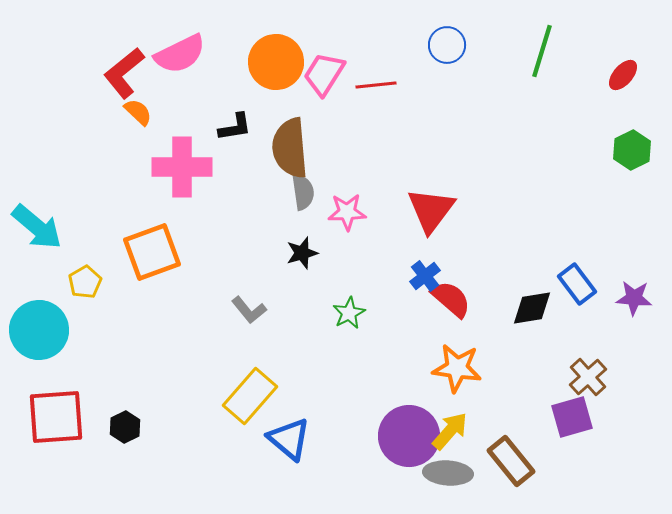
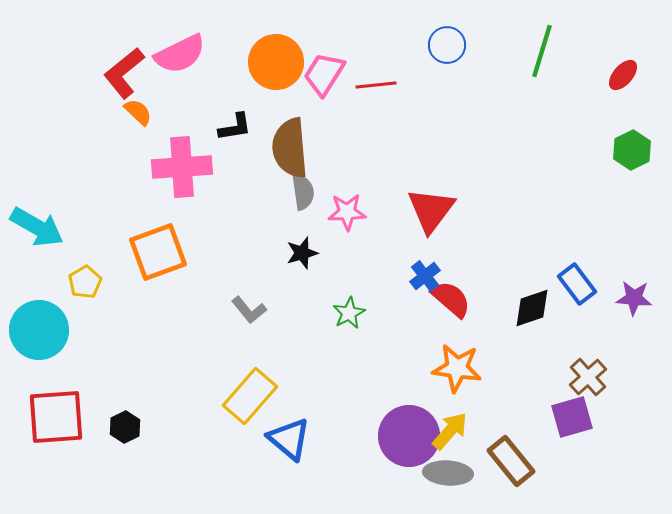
pink cross: rotated 4 degrees counterclockwise
cyan arrow: rotated 10 degrees counterclockwise
orange square: moved 6 px right
black diamond: rotated 9 degrees counterclockwise
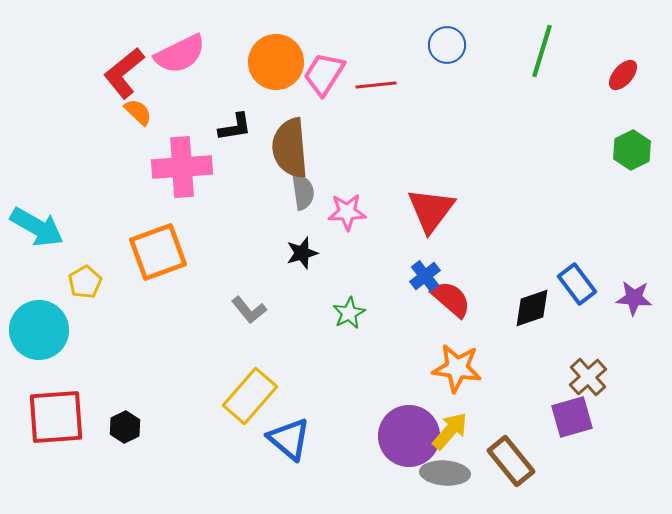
gray ellipse: moved 3 px left
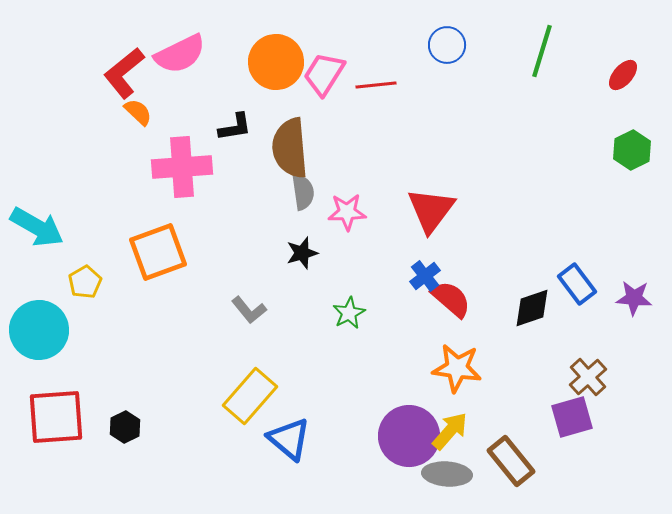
gray ellipse: moved 2 px right, 1 px down
